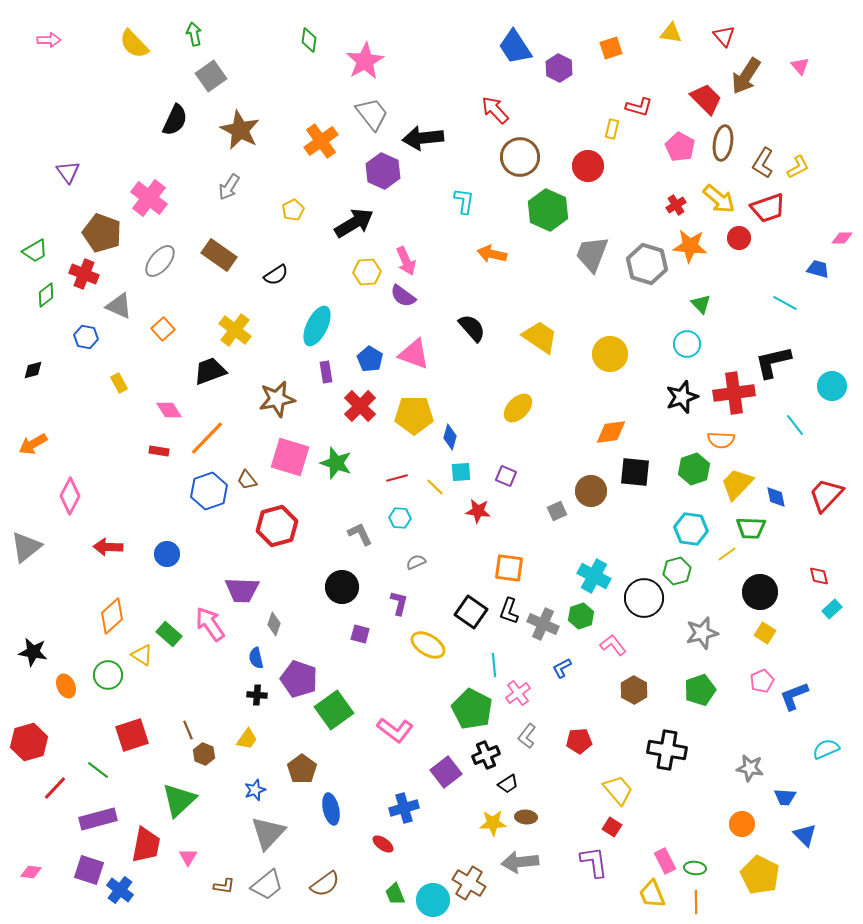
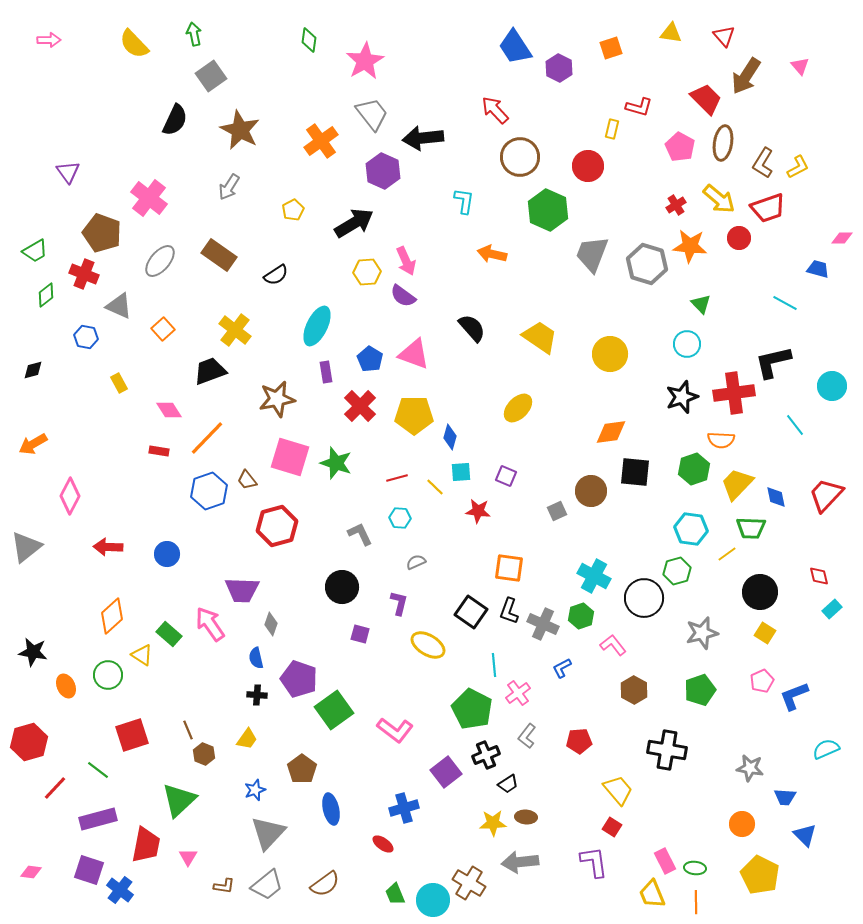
gray diamond at (274, 624): moved 3 px left
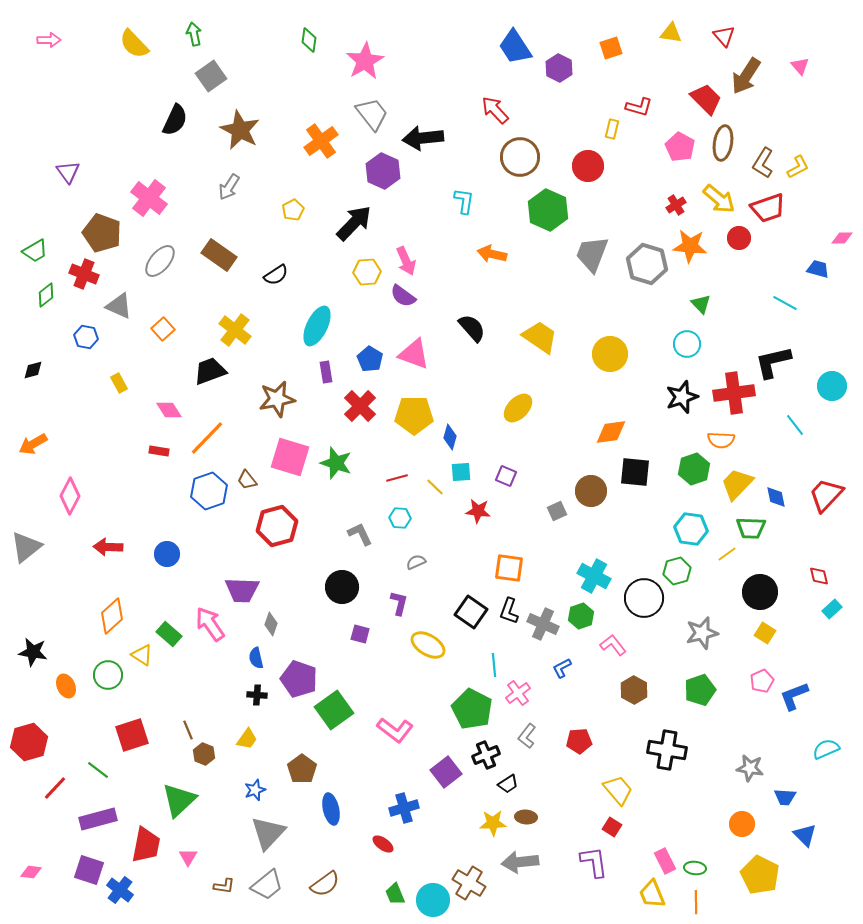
black arrow at (354, 223): rotated 15 degrees counterclockwise
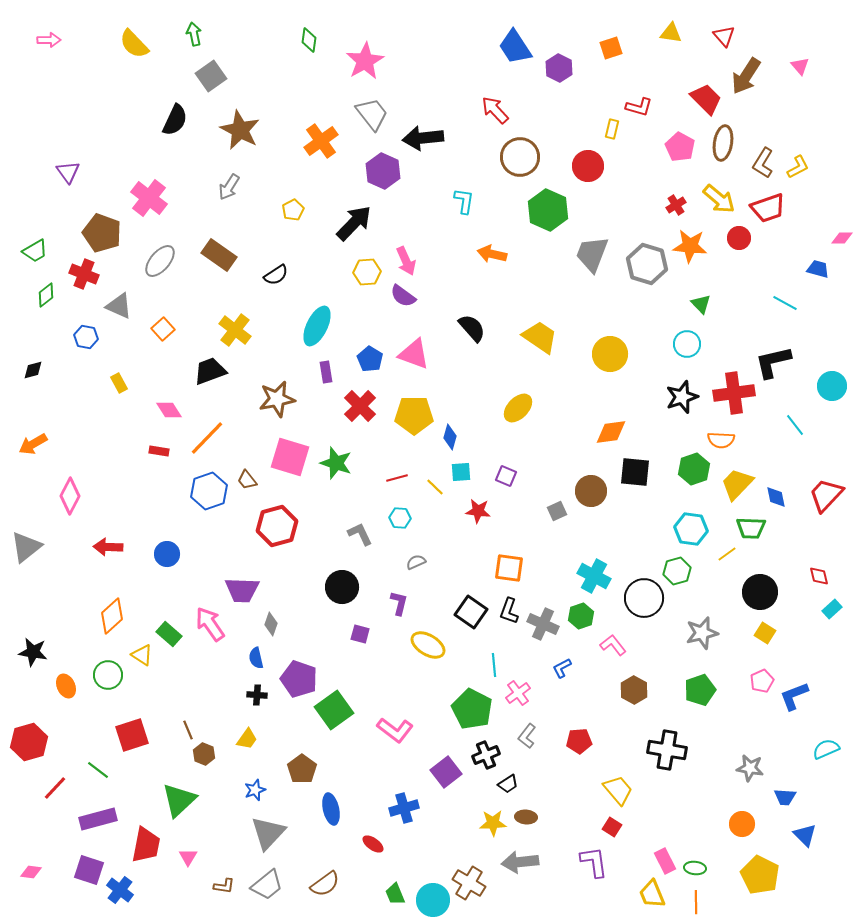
red ellipse at (383, 844): moved 10 px left
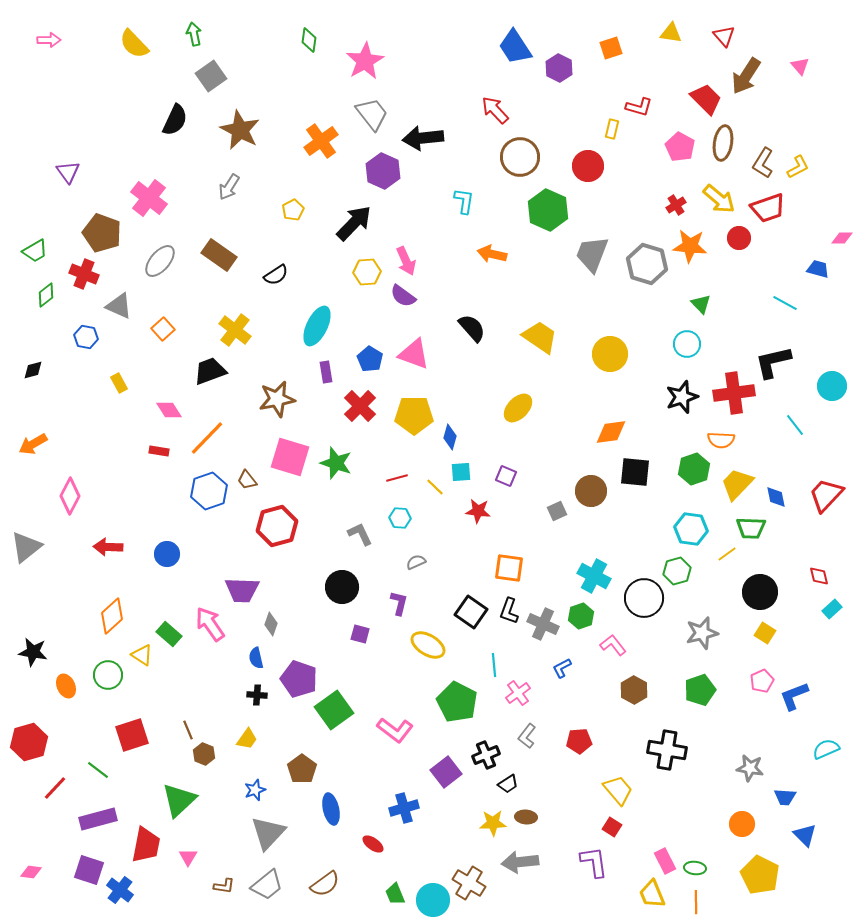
green pentagon at (472, 709): moved 15 px left, 7 px up
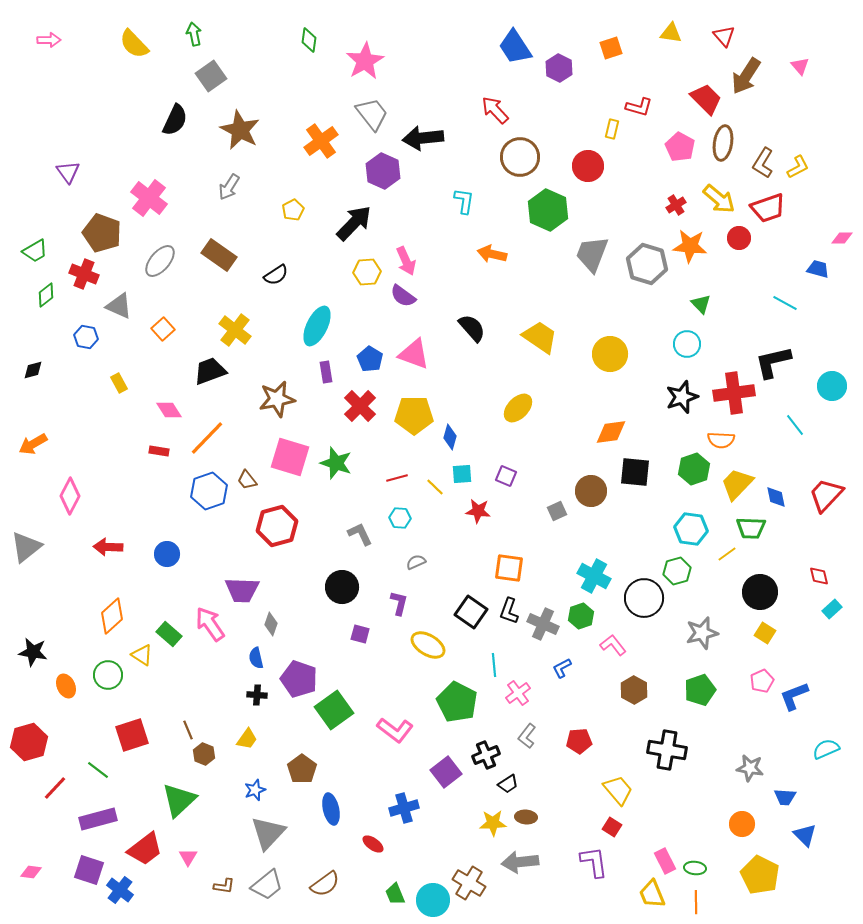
cyan square at (461, 472): moved 1 px right, 2 px down
red trapezoid at (146, 845): moved 1 px left, 4 px down; rotated 42 degrees clockwise
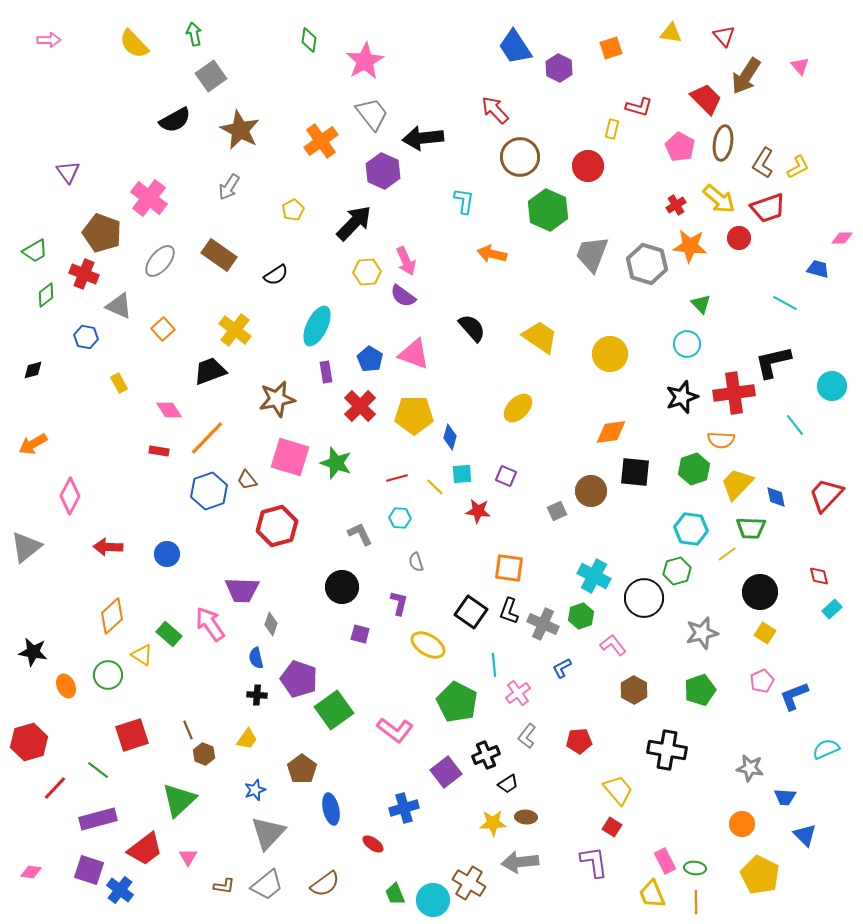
black semicircle at (175, 120): rotated 36 degrees clockwise
gray semicircle at (416, 562): rotated 84 degrees counterclockwise
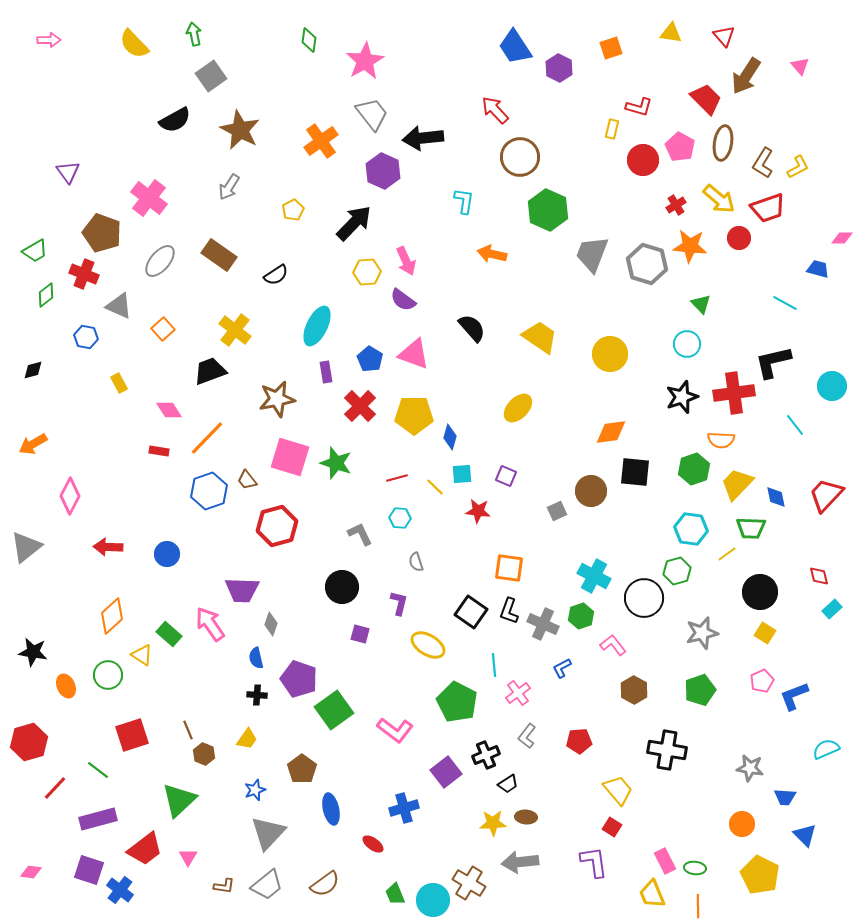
red circle at (588, 166): moved 55 px right, 6 px up
purple semicircle at (403, 296): moved 4 px down
orange line at (696, 902): moved 2 px right, 4 px down
